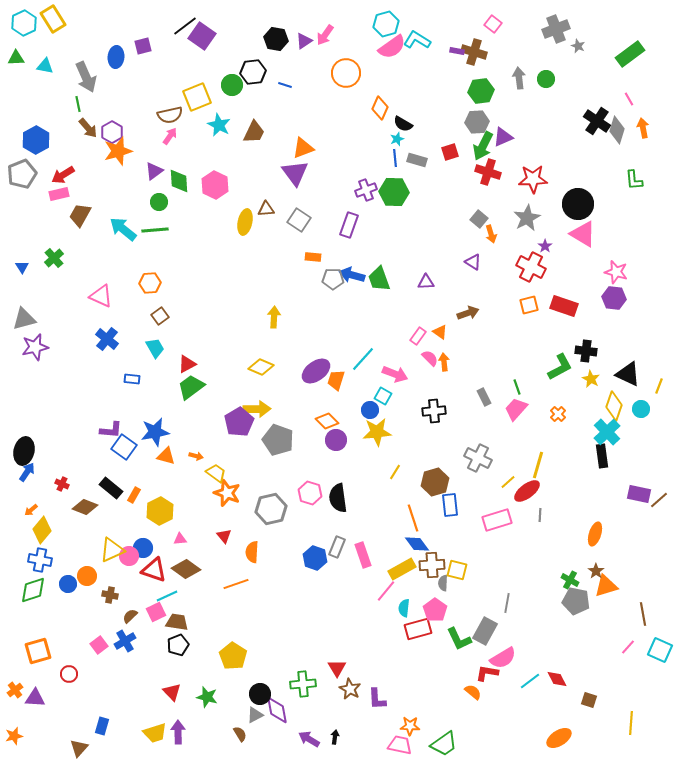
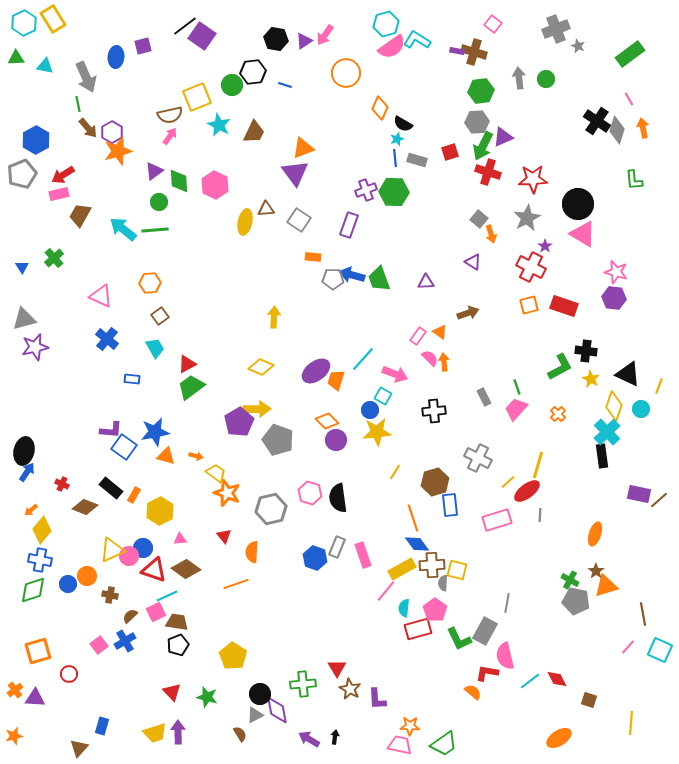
pink semicircle at (503, 658): moved 2 px right, 2 px up; rotated 108 degrees clockwise
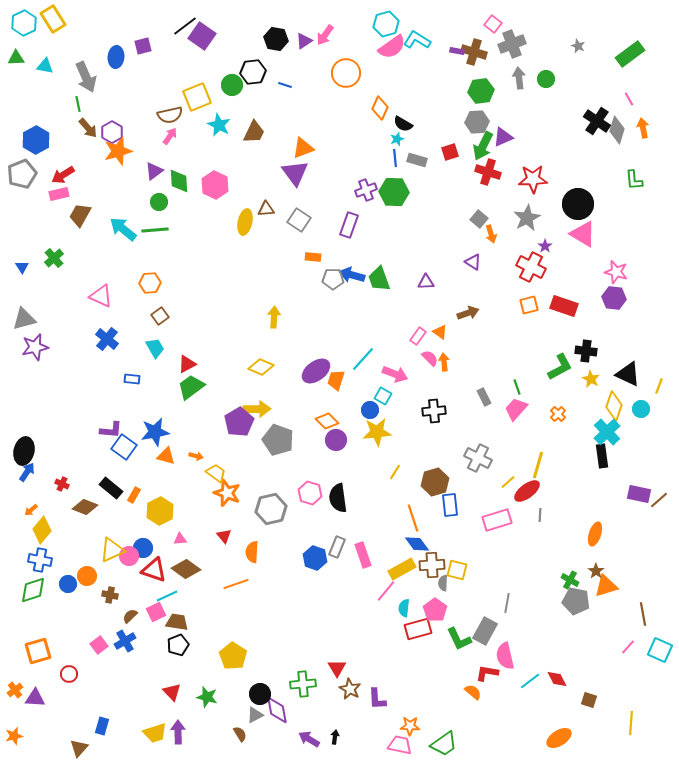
gray cross at (556, 29): moved 44 px left, 15 px down
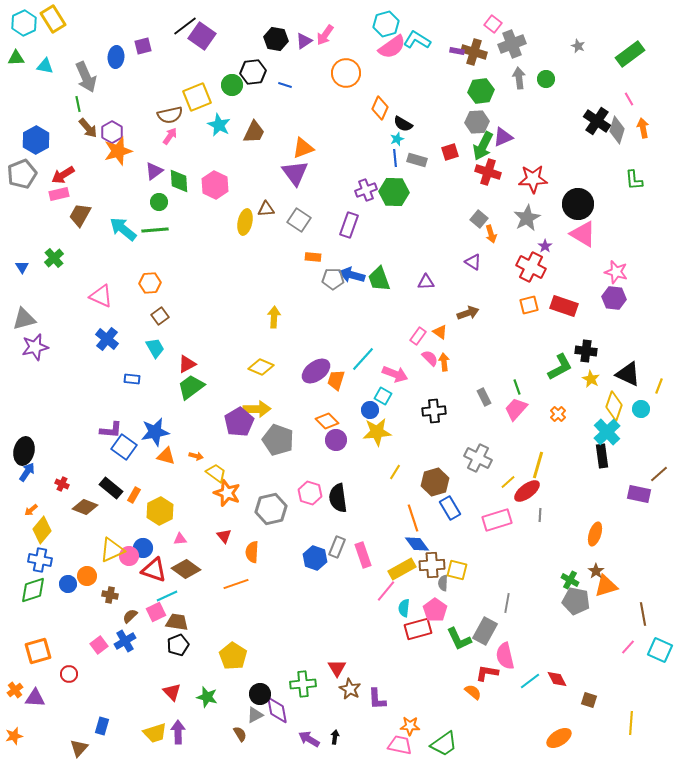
brown line at (659, 500): moved 26 px up
blue rectangle at (450, 505): moved 3 px down; rotated 25 degrees counterclockwise
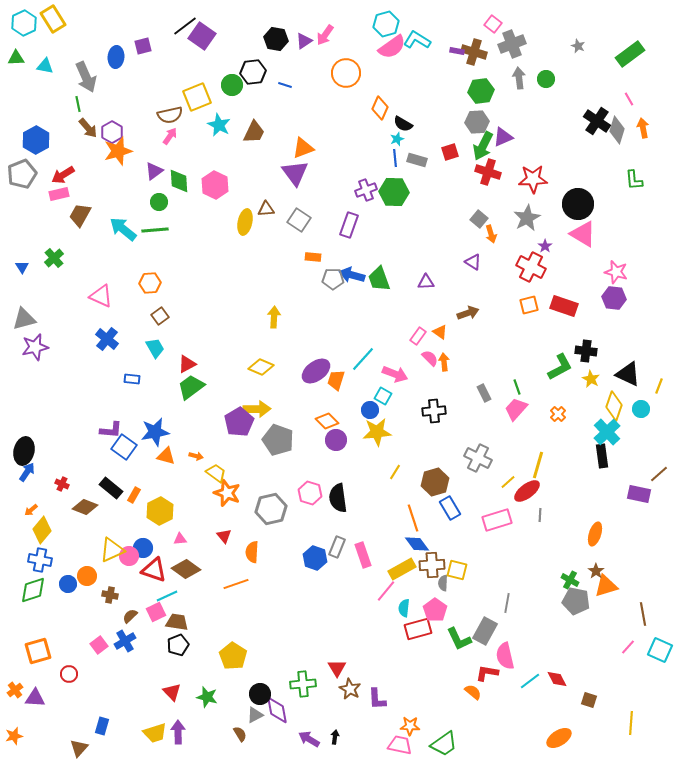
gray rectangle at (484, 397): moved 4 px up
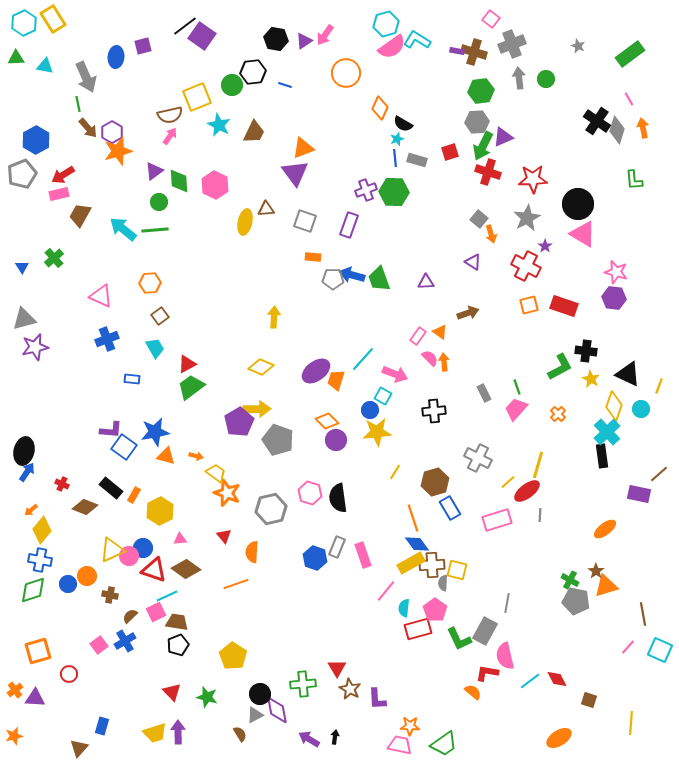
pink square at (493, 24): moved 2 px left, 5 px up
gray square at (299, 220): moved 6 px right, 1 px down; rotated 15 degrees counterclockwise
red cross at (531, 267): moved 5 px left, 1 px up
blue cross at (107, 339): rotated 30 degrees clockwise
orange ellipse at (595, 534): moved 10 px right, 5 px up; rotated 35 degrees clockwise
yellow rectangle at (402, 569): moved 9 px right, 6 px up
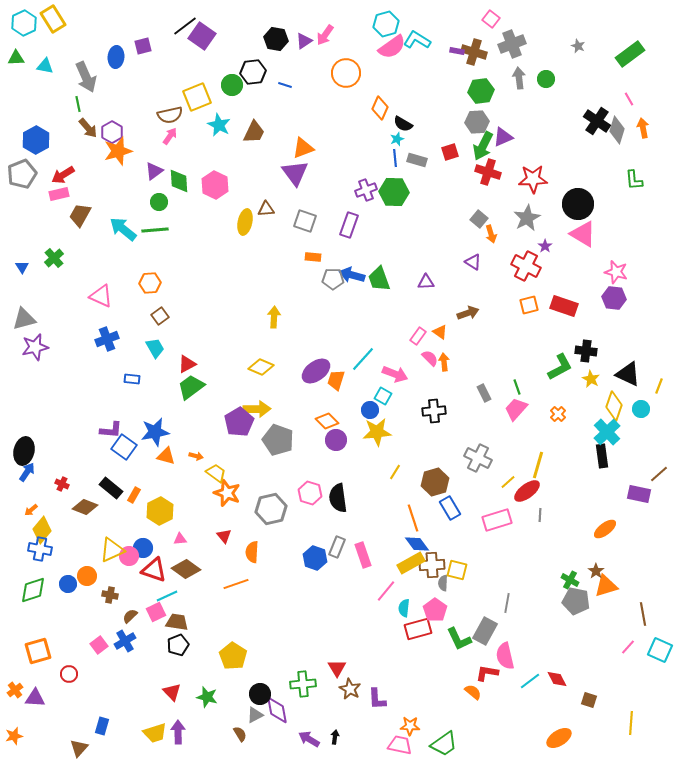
blue cross at (40, 560): moved 11 px up
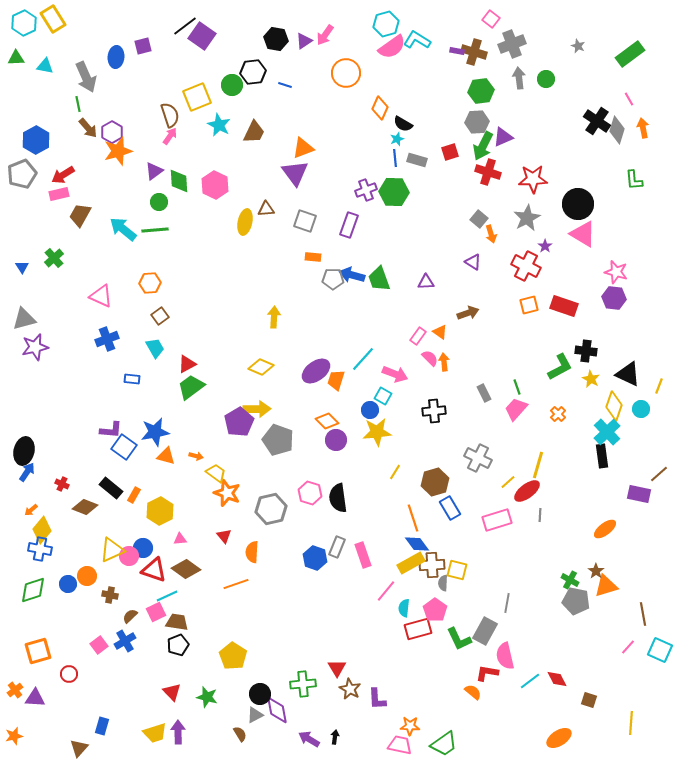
brown semicircle at (170, 115): rotated 95 degrees counterclockwise
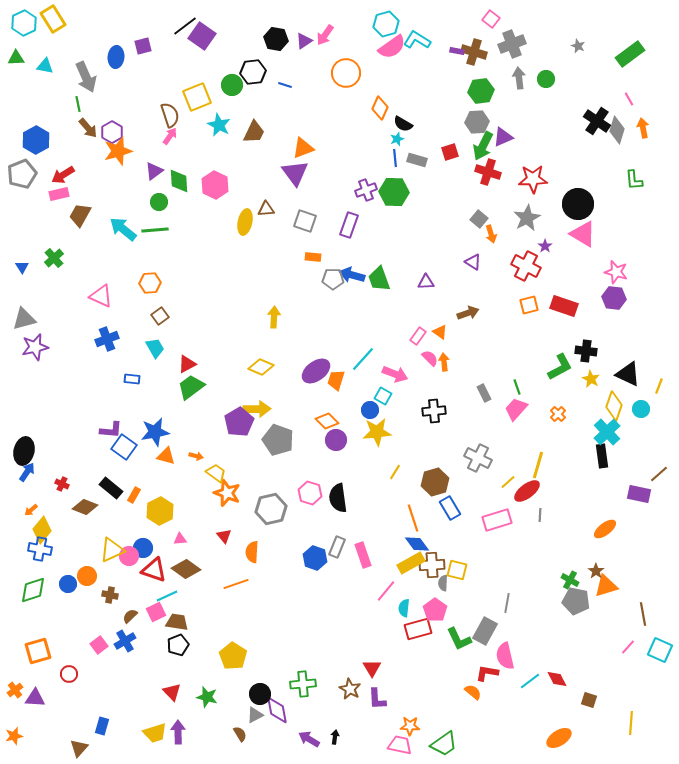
red triangle at (337, 668): moved 35 px right
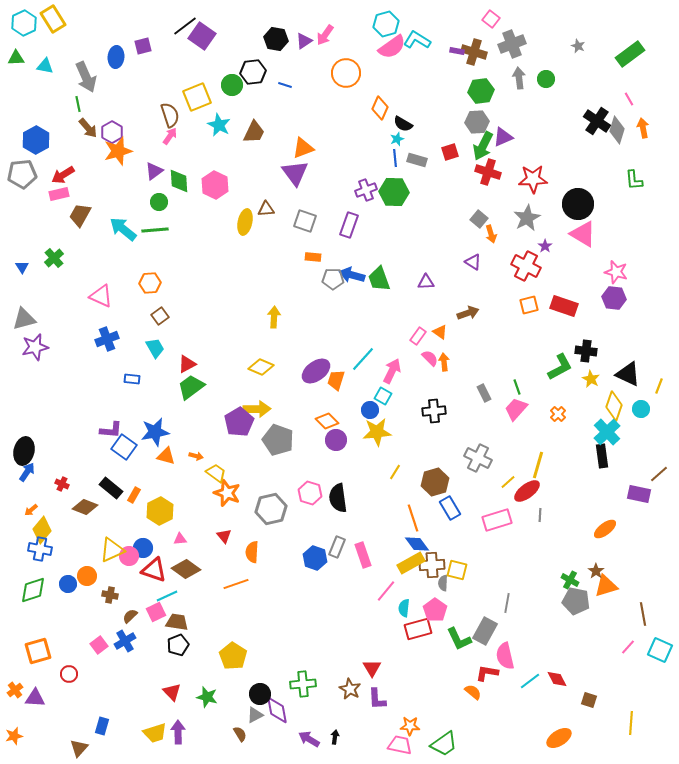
gray pentagon at (22, 174): rotated 16 degrees clockwise
pink arrow at (395, 374): moved 3 px left, 3 px up; rotated 85 degrees counterclockwise
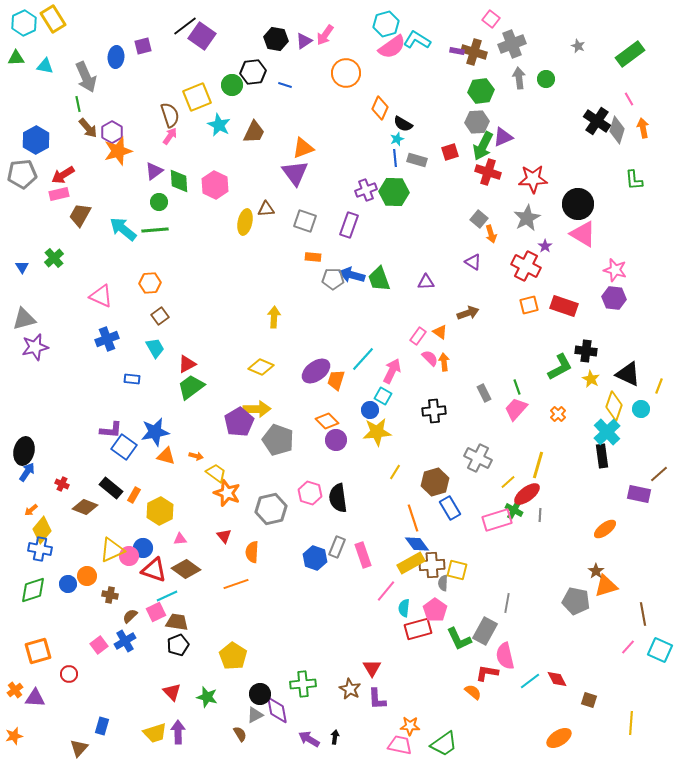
pink star at (616, 272): moved 1 px left, 2 px up
red ellipse at (527, 491): moved 3 px down
green cross at (570, 580): moved 56 px left, 70 px up
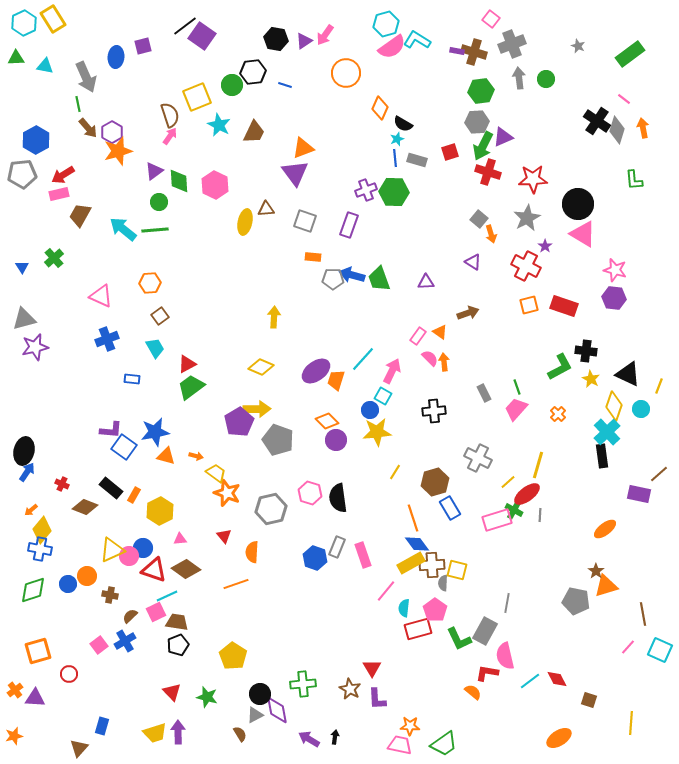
pink line at (629, 99): moved 5 px left; rotated 24 degrees counterclockwise
